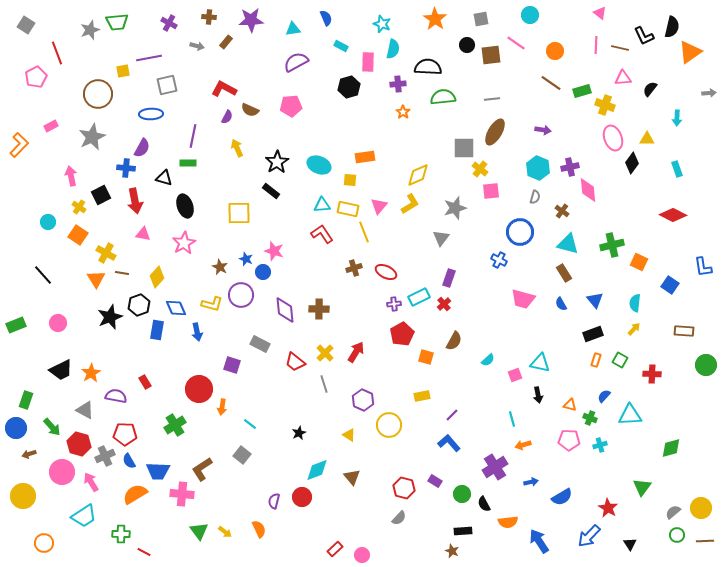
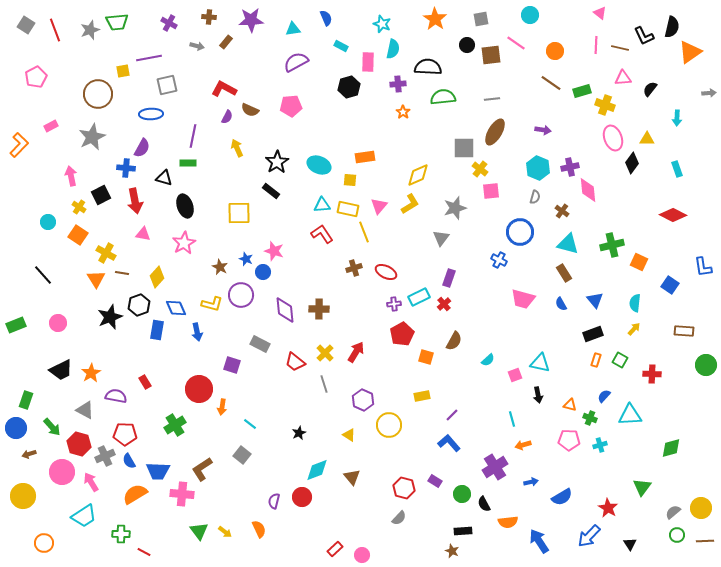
red line at (57, 53): moved 2 px left, 23 px up
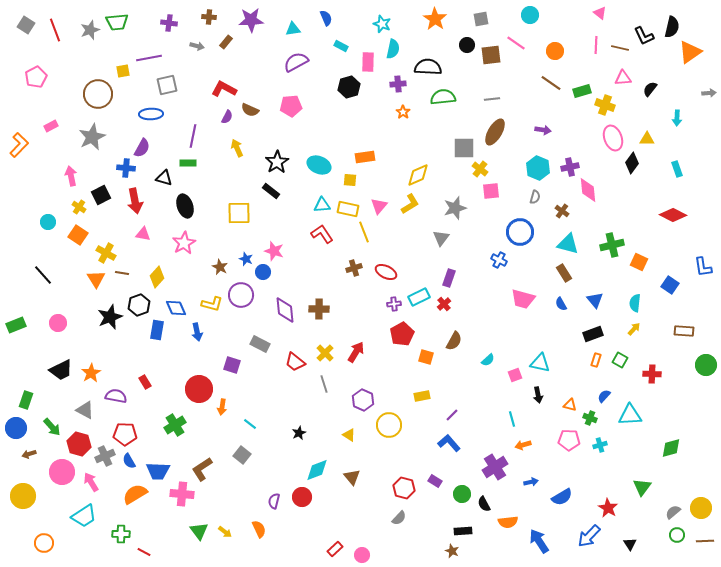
purple cross at (169, 23): rotated 21 degrees counterclockwise
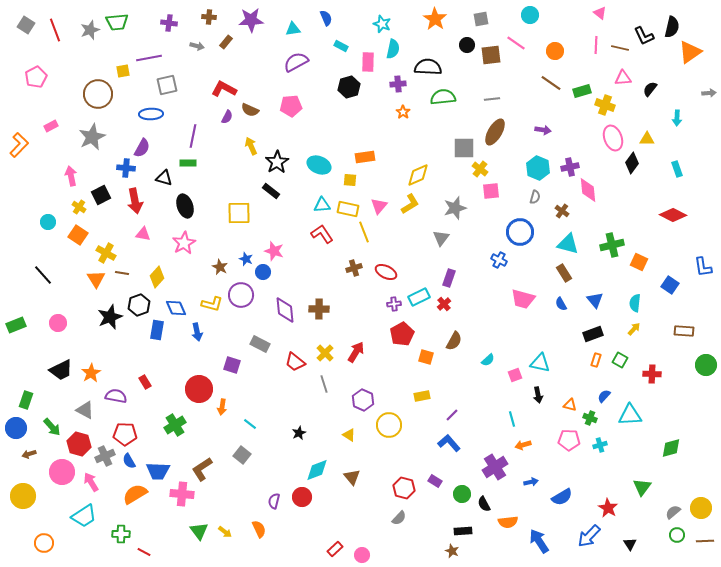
yellow arrow at (237, 148): moved 14 px right, 2 px up
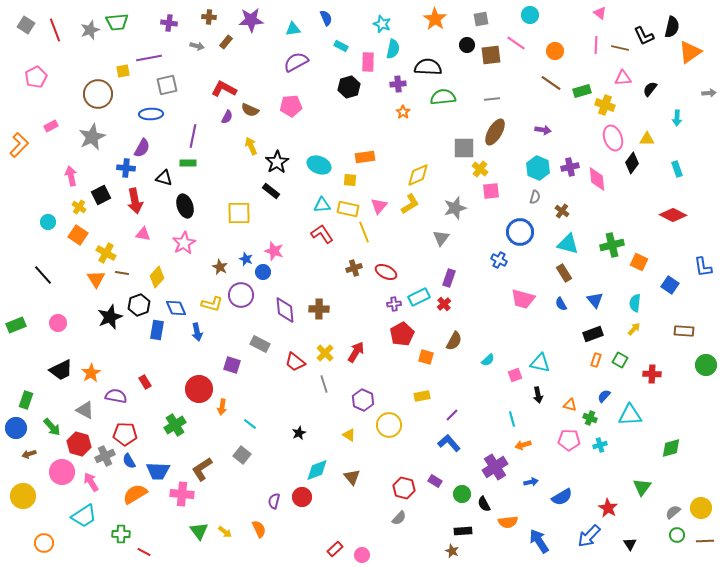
pink diamond at (588, 190): moved 9 px right, 11 px up
